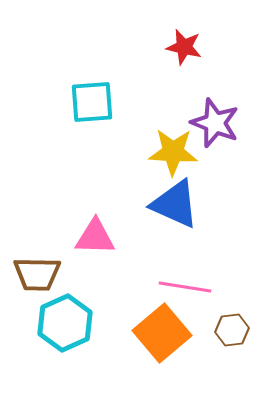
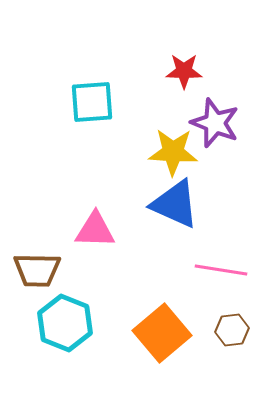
red star: moved 24 px down; rotated 12 degrees counterclockwise
pink triangle: moved 7 px up
brown trapezoid: moved 4 px up
pink line: moved 36 px right, 17 px up
cyan hexagon: rotated 14 degrees counterclockwise
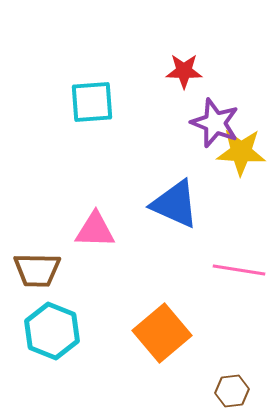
yellow star: moved 68 px right
pink line: moved 18 px right
cyan hexagon: moved 13 px left, 8 px down
brown hexagon: moved 61 px down
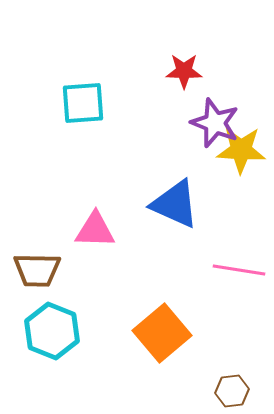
cyan square: moved 9 px left, 1 px down
yellow star: moved 2 px up
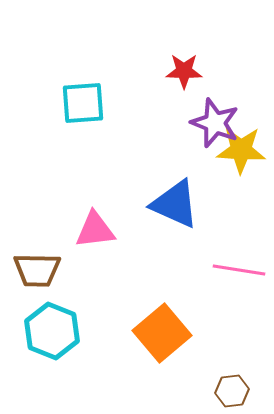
pink triangle: rotated 9 degrees counterclockwise
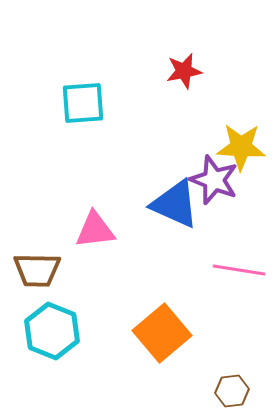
red star: rotated 12 degrees counterclockwise
purple star: moved 1 px left, 57 px down
yellow star: moved 3 px up
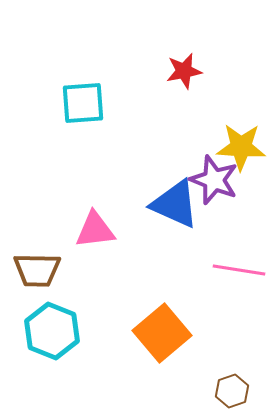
brown hexagon: rotated 12 degrees counterclockwise
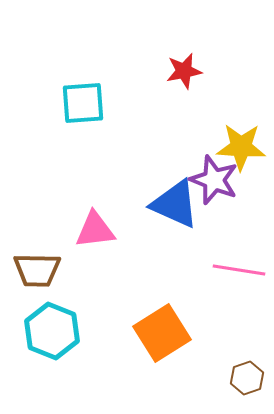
orange square: rotated 8 degrees clockwise
brown hexagon: moved 15 px right, 13 px up
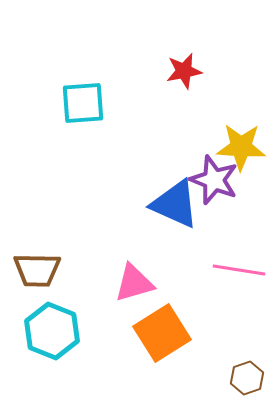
pink triangle: moved 39 px right, 53 px down; rotated 9 degrees counterclockwise
